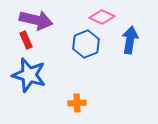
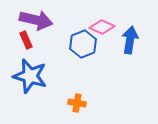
pink diamond: moved 10 px down
blue hexagon: moved 3 px left
blue star: moved 1 px right, 1 px down
orange cross: rotated 12 degrees clockwise
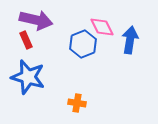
pink diamond: rotated 40 degrees clockwise
blue star: moved 2 px left, 1 px down
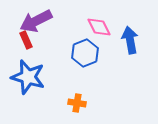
purple arrow: moved 1 px down; rotated 140 degrees clockwise
pink diamond: moved 3 px left
blue arrow: rotated 20 degrees counterclockwise
blue hexagon: moved 2 px right, 9 px down
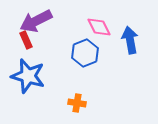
blue star: moved 1 px up
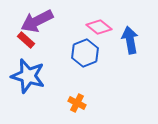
purple arrow: moved 1 px right
pink diamond: rotated 25 degrees counterclockwise
red rectangle: rotated 24 degrees counterclockwise
orange cross: rotated 18 degrees clockwise
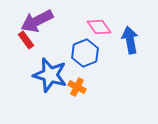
pink diamond: rotated 15 degrees clockwise
red rectangle: rotated 12 degrees clockwise
blue star: moved 22 px right, 1 px up
orange cross: moved 16 px up
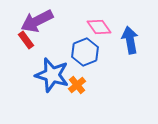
blue hexagon: moved 1 px up
blue star: moved 2 px right
orange cross: moved 2 px up; rotated 24 degrees clockwise
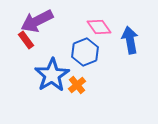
blue star: rotated 24 degrees clockwise
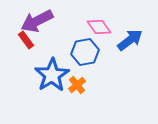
blue arrow: rotated 64 degrees clockwise
blue hexagon: rotated 12 degrees clockwise
